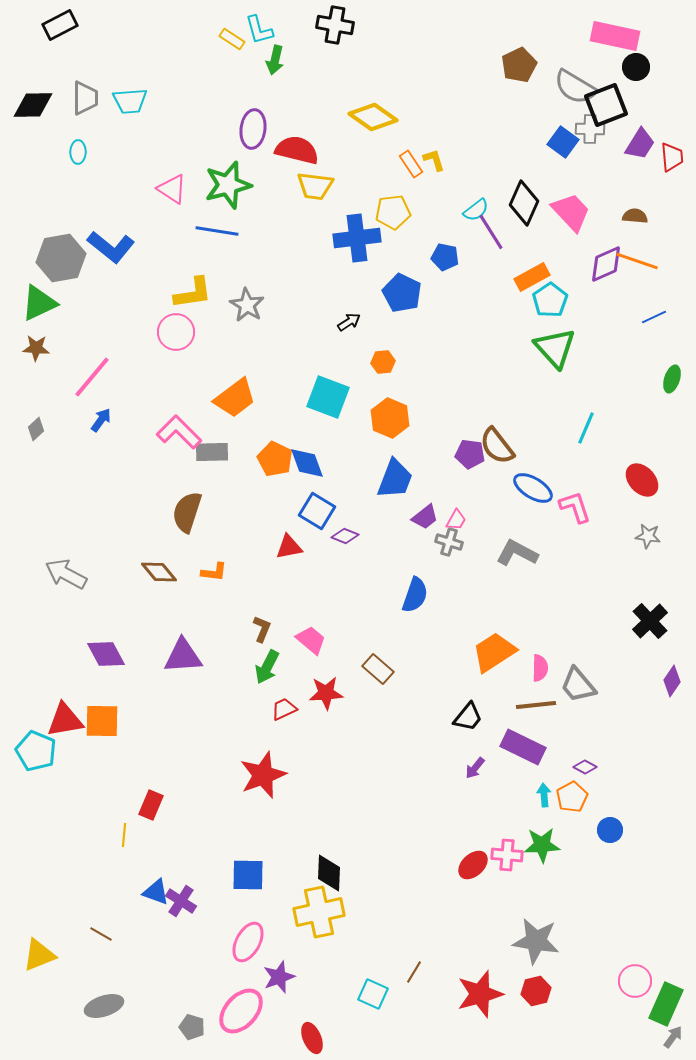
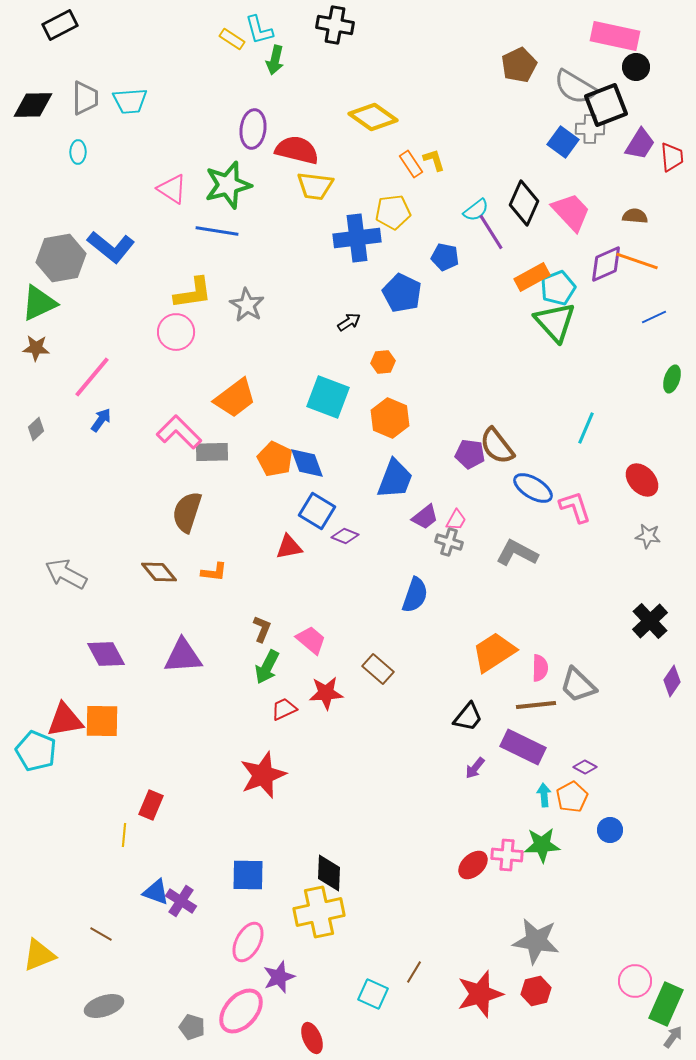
cyan pentagon at (550, 300): moved 8 px right, 12 px up; rotated 12 degrees clockwise
green triangle at (555, 348): moved 26 px up
gray trapezoid at (578, 685): rotated 6 degrees counterclockwise
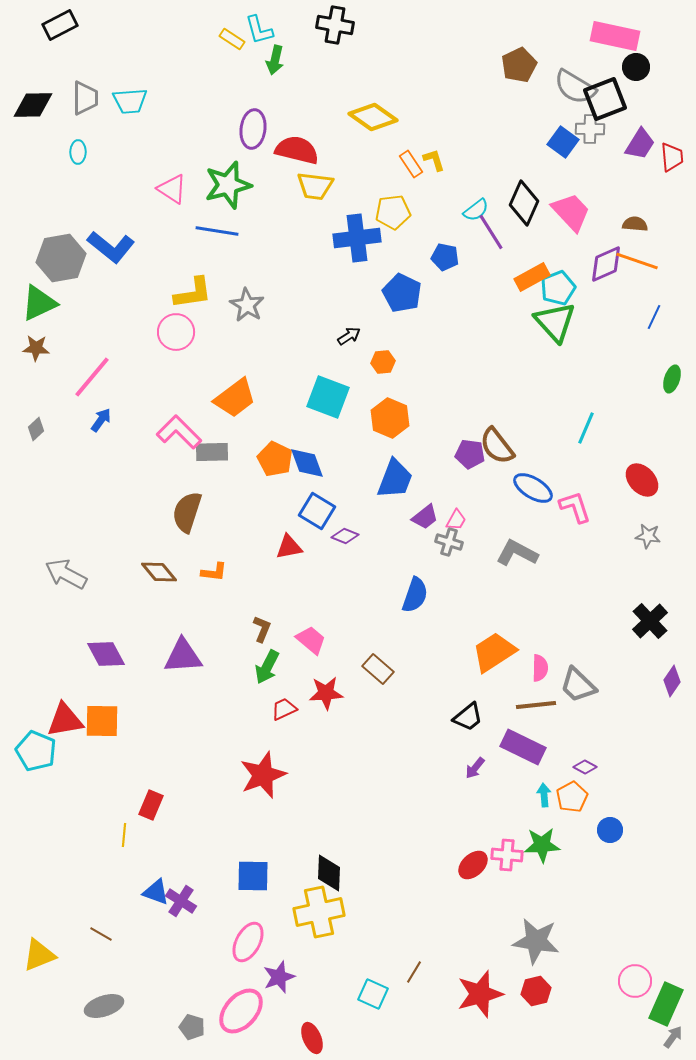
black square at (606, 105): moved 1 px left, 6 px up
brown semicircle at (635, 216): moved 8 px down
blue line at (654, 317): rotated 40 degrees counterclockwise
black arrow at (349, 322): moved 14 px down
black trapezoid at (468, 717): rotated 12 degrees clockwise
blue square at (248, 875): moved 5 px right, 1 px down
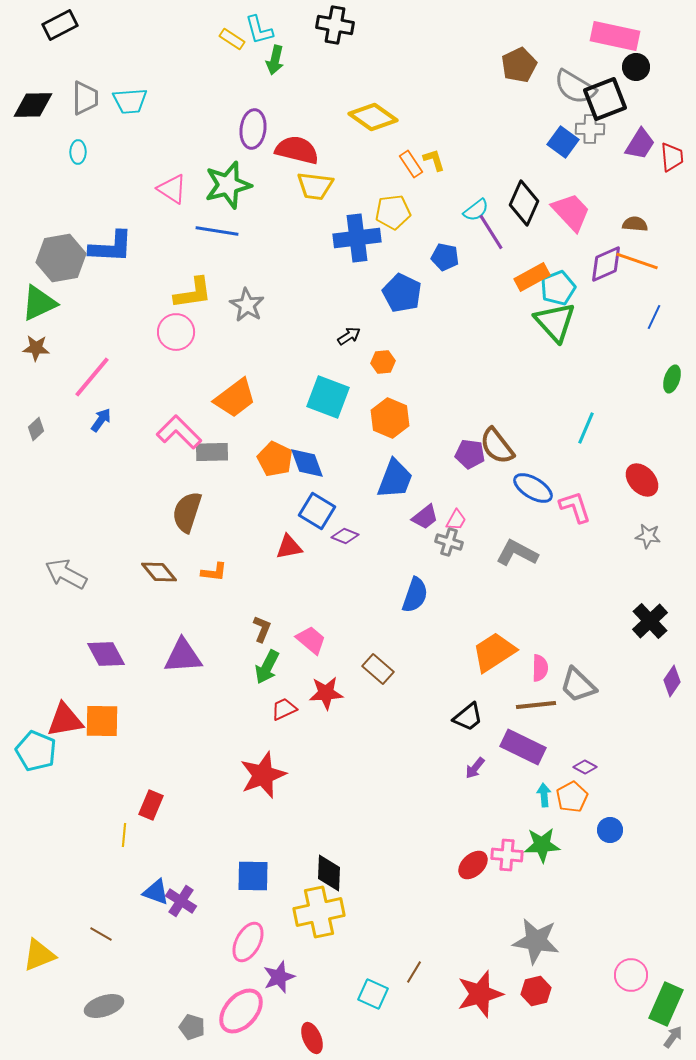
blue L-shape at (111, 247): rotated 36 degrees counterclockwise
pink circle at (635, 981): moved 4 px left, 6 px up
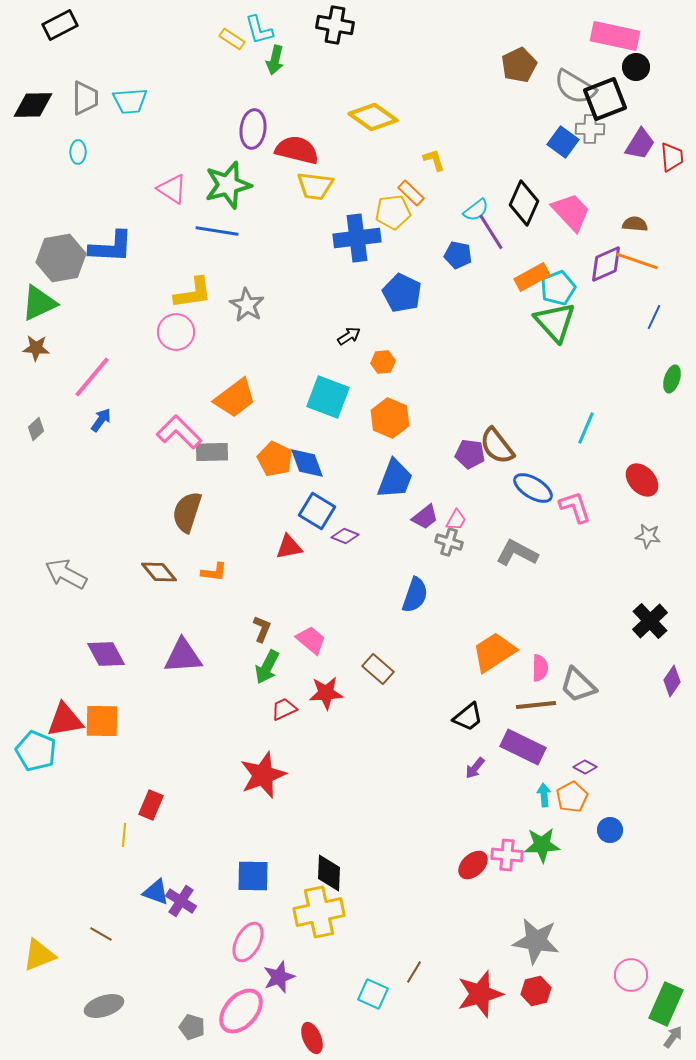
orange rectangle at (411, 164): moved 29 px down; rotated 12 degrees counterclockwise
blue pentagon at (445, 257): moved 13 px right, 2 px up
